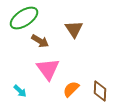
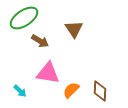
pink triangle: moved 4 px down; rotated 45 degrees counterclockwise
orange semicircle: moved 1 px down
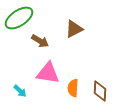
green ellipse: moved 5 px left
brown triangle: rotated 36 degrees clockwise
orange semicircle: moved 2 px right, 2 px up; rotated 42 degrees counterclockwise
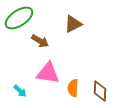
brown triangle: moved 1 px left, 5 px up
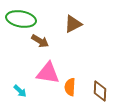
green ellipse: moved 2 px right, 1 px down; rotated 44 degrees clockwise
orange semicircle: moved 3 px left, 1 px up
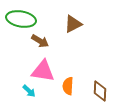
pink triangle: moved 5 px left, 2 px up
orange semicircle: moved 2 px left, 1 px up
cyan arrow: moved 9 px right
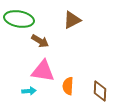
green ellipse: moved 2 px left
brown triangle: moved 1 px left, 4 px up
cyan arrow: rotated 48 degrees counterclockwise
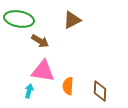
cyan arrow: rotated 72 degrees counterclockwise
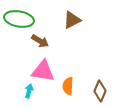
brown diamond: rotated 20 degrees clockwise
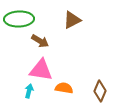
green ellipse: rotated 12 degrees counterclockwise
pink triangle: moved 2 px left, 1 px up
orange semicircle: moved 4 px left, 2 px down; rotated 96 degrees clockwise
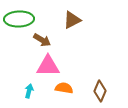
brown arrow: moved 2 px right, 1 px up
pink triangle: moved 7 px right, 4 px up; rotated 10 degrees counterclockwise
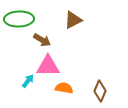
brown triangle: moved 1 px right
cyan arrow: moved 1 px left, 10 px up; rotated 24 degrees clockwise
